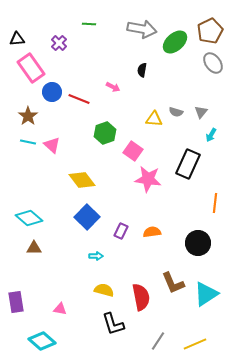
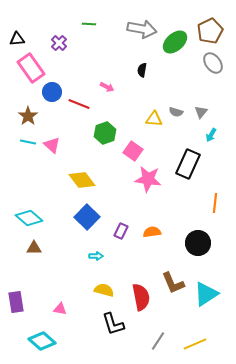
pink arrow at (113, 87): moved 6 px left
red line at (79, 99): moved 5 px down
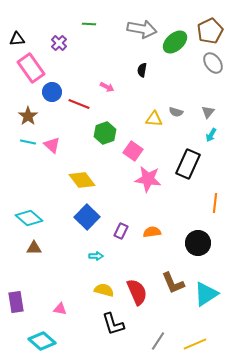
gray triangle at (201, 112): moved 7 px right
red semicircle at (141, 297): moved 4 px left, 5 px up; rotated 12 degrees counterclockwise
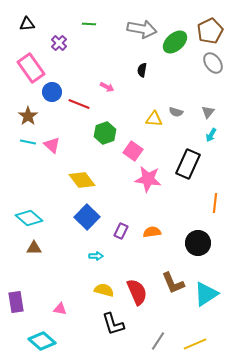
black triangle at (17, 39): moved 10 px right, 15 px up
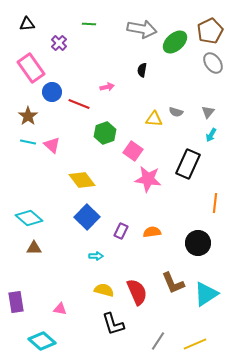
pink arrow at (107, 87): rotated 40 degrees counterclockwise
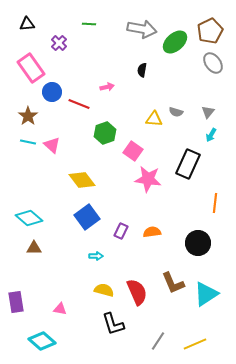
blue square at (87, 217): rotated 10 degrees clockwise
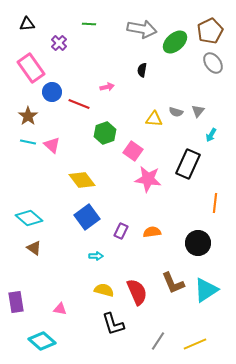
gray triangle at (208, 112): moved 10 px left, 1 px up
brown triangle at (34, 248): rotated 35 degrees clockwise
cyan triangle at (206, 294): moved 4 px up
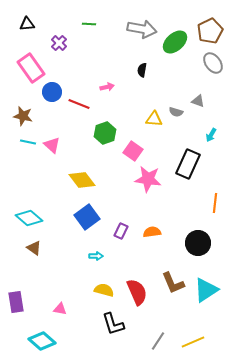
gray triangle at (198, 111): moved 10 px up; rotated 48 degrees counterclockwise
brown star at (28, 116): moved 5 px left; rotated 24 degrees counterclockwise
yellow line at (195, 344): moved 2 px left, 2 px up
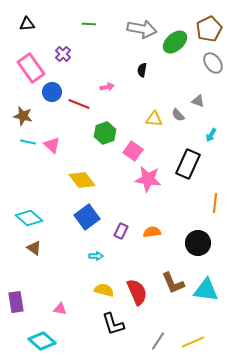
brown pentagon at (210, 31): moved 1 px left, 2 px up
purple cross at (59, 43): moved 4 px right, 11 px down
gray semicircle at (176, 112): moved 2 px right, 3 px down; rotated 32 degrees clockwise
cyan triangle at (206, 290): rotated 40 degrees clockwise
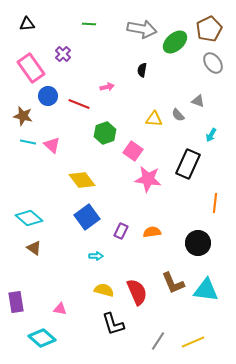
blue circle at (52, 92): moved 4 px left, 4 px down
cyan diamond at (42, 341): moved 3 px up
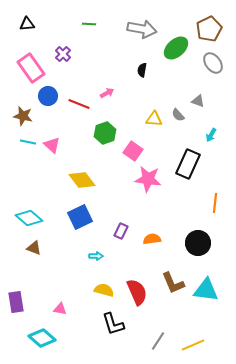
green ellipse at (175, 42): moved 1 px right, 6 px down
pink arrow at (107, 87): moved 6 px down; rotated 16 degrees counterclockwise
blue square at (87, 217): moved 7 px left; rotated 10 degrees clockwise
orange semicircle at (152, 232): moved 7 px down
brown triangle at (34, 248): rotated 14 degrees counterclockwise
yellow line at (193, 342): moved 3 px down
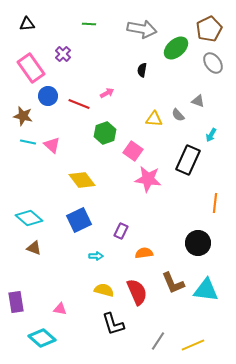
black rectangle at (188, 164): moved 4 px up
blue square at (80, 217): moved 1 px left, 3 px down
orange semicircle at (152, 239): moved 8 px left, 14 px down
